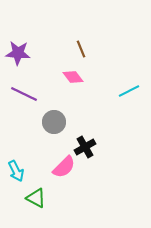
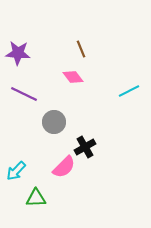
cyan arrow: rotated 70 degrees clockwise
green triangle: rotated 30 degrees counterclockwise
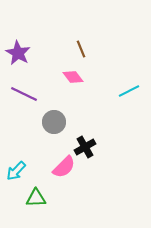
purple star: rotated 25 degrees clockwise
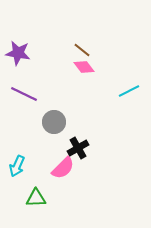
brown line: moved 1 px right, 1 px down; rotated 30 degrees counterclockwise
purple star: rotated 20 degrees counterclockwise
pink diamond: moved 11 px right, 10 px up
black cross: moved 7 px left, 1 px down
pink semicircle: moved 1 px left, 1 px down
cyan arrow: moved 1 px right, 5 px up; rotated 20 degrees counterclockwise
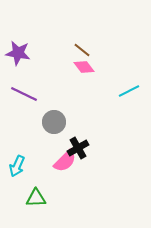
pink semicircle: moved 2 px right, 7 px up
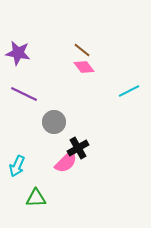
pink semicircle: moved 1 px right, 1 px down
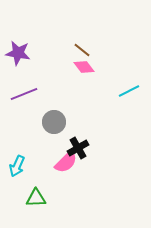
purple line: rotated 48 degrees counterclockwise
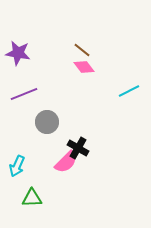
gray circle: moved 7 px left
black cross: rotated 30 degrees counterclockwise
green triangle: moved 4 px left
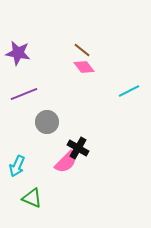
green triangle: rotated 25 degrees clockwise
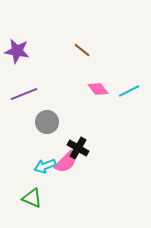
purple star: moved 1 px left, 2 px up
pink diamond: moved 14 px right, 22 px down
cyan arrow: moved 28 px right; rotated 45 degrees clockwise
